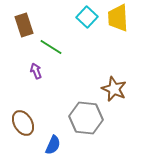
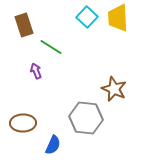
brown ellipse: rotated 60 degrees counterclockwise
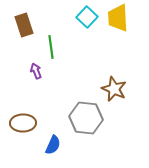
green line: rotated 50 degrees clockwise
